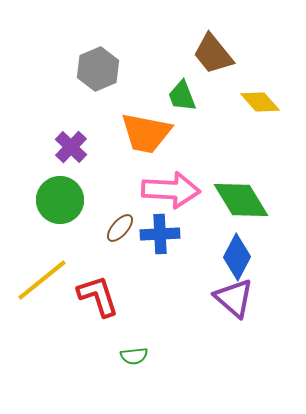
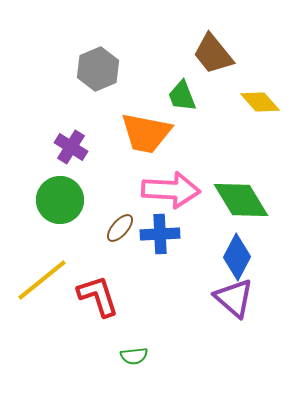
purple cross: rotated 12 degrees counterclockwise
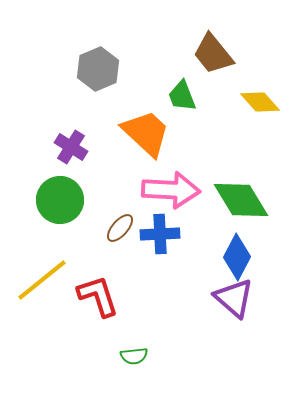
orange trapezoid: rotated 148 degrees counterclockwise
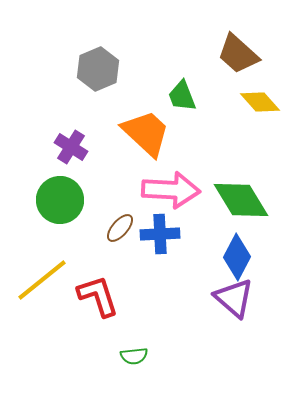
brown trapezoid: moved 25 px right; rotated 9 degrees counterclockwise
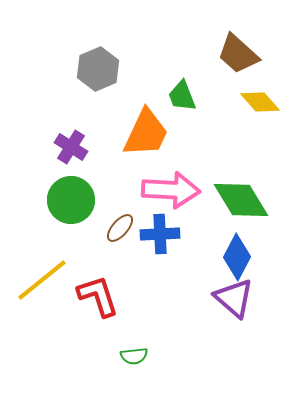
orange trapezoid: rotated 72 degrees clockwise
green circle: moved 11 px right
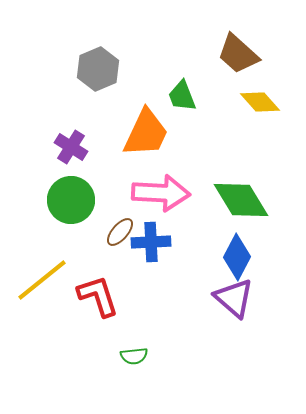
pink arrow: moved 10 px left, 3 px down
brown ellipse: moved 4 px down
blue cross: moved 9 px left, 8 px down
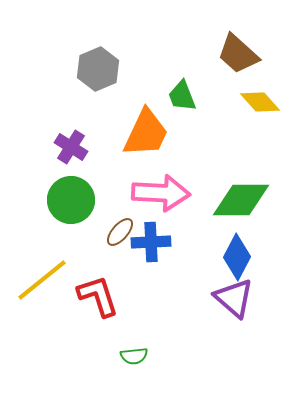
green diamond: rotated 58 degrees counterclockwise
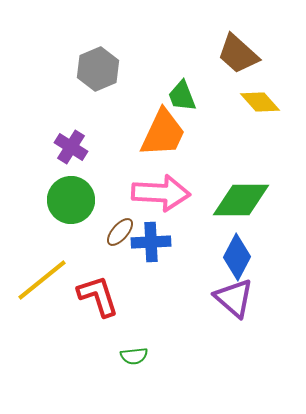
orange trapezoid: moved 17 px right
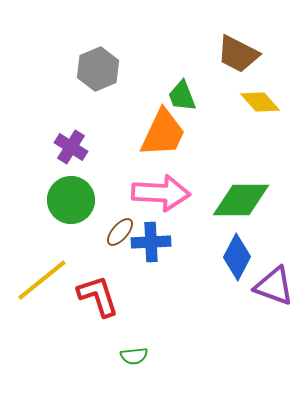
brown trapezoid: rotated 15 degrees counterclockwise
purple triangle: moved 40 px right, 12 px up; rotated 21 degrees counterclockwise
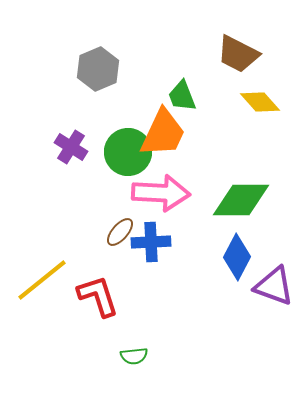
green circle: moved 57 px right, 48 px up
